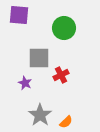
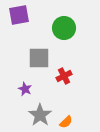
purple square: rotated 15 degrees counterclockwise
red cross: moved 3 px right, 1 px down
purple star: moved 6 px down
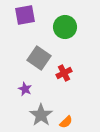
purple square: moved 6 px right
green circle: moved 1 px right, 1 px up
gray square: rotated 35 degrees clockwise
red cross: moved 3 px up
gray star: moved 1 px right
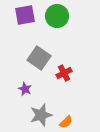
green circle: moved 8 px left, 11 px up
gray star: rotated 20 degrees clockwise
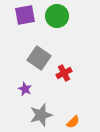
orange semicircle: moved 7 px right
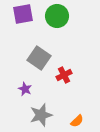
purple square: moved 2 px left, 1 px up
red cross: moved 2 px down
orange semicircle: moved 4 px right, 1 px up
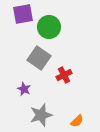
green circle: moved 8 px left, 11 px down
purple star: moved 1 px left
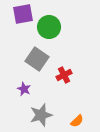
gray square: moved 2 px left, 1 px down
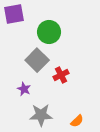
purple square: moved 9 px left
green circle: moved 5 px down
gray square: moved 1 px down; rotated 10 degrees clockwise
red cross: moved 3 px left
gray star: rotated 15 degrees clockwise
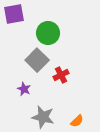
green circle: moved 1 px left, 1 px down
gray star: moved 2 px right, 2 px down; rotated 15 degrees clockwise
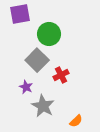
purple square: moved 6 px right
green circle: moved 1 px right, 1 px down
purple star: moved 2 px right, 2 px up
gray star: moved 11 px up; rotated 15 degrees clockwise
orange semicircle: moved 1 px left
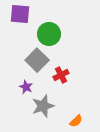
purple square: rotated 15 degrees clockwise
gray star: rotated 25 degrees clockwise
